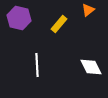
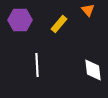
orange triangle: rotated 32 degrees counterclockwise
purple hexagon: moved 1 px right, 2 px down; rotated 15 degrees counterclockwise
white diamond: moved 2 px right, 3 px down; rotated 20 degrees clockwise
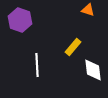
orange triangle: rotated 32 degrees counterclockwise
purple hexagon: rotated 20 degrees clockwise
yellow rectangle: moved 14 px right, 23 px down
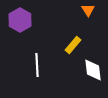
orange triangle: rotated 40 degrees clockwise
purple hexagon: rotated 10 degrees clockwise
yellow rectangle: moved 2 px up
